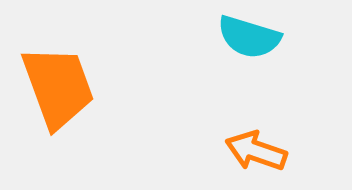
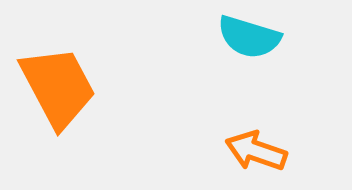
orange trapezoid: rotated 8 degrees counterclockwise
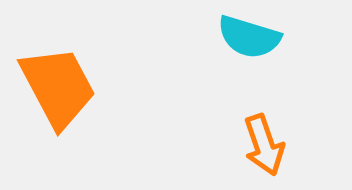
orange arrow: moved 8 px right, 6 px up; rotated 128 degrees counterclockwise
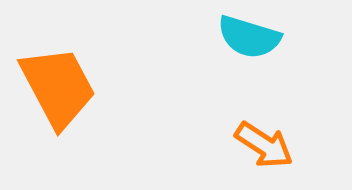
orange arrow: rotated 38 degrees counterclockwise
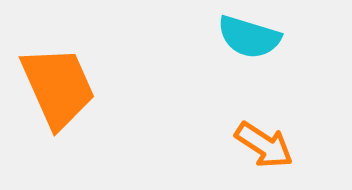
orange trapezoid: rotated 4 degrees clockwise
